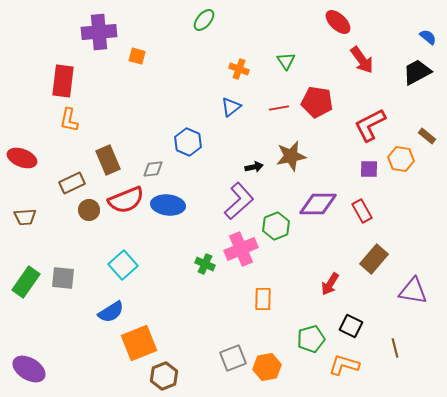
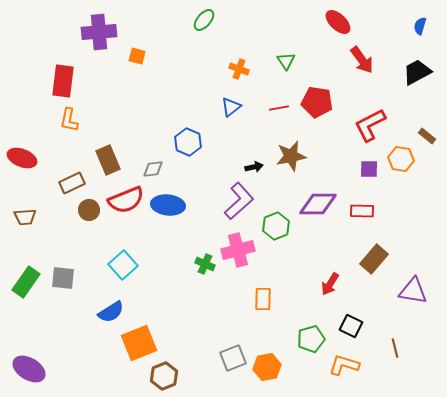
blue semicircle at (428, 37): moved 8 px left, 11 px up; rotated 114 degrees counterclockwise
red rectangle at (362, 211): rotated 60 degrees counterclockwise
pink cross at (241, 249): moved 3 px left, 1 px down; rotated 8 degrees clockwise
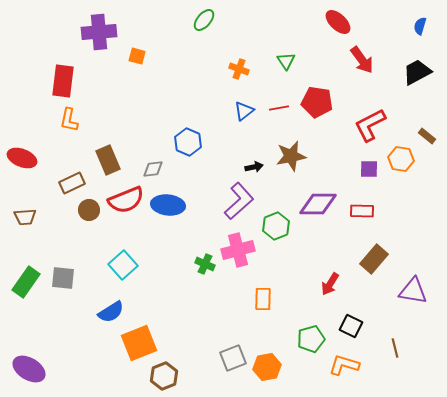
blue triangle at (231, 107): moved 13 px right, 4 px down
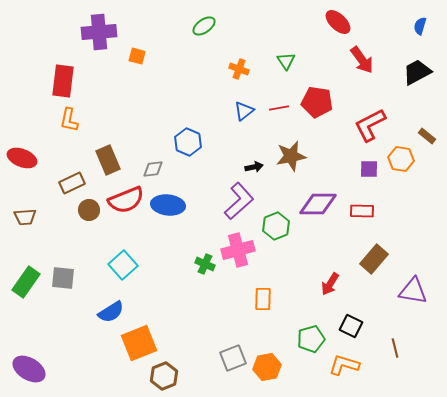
green ellipse at (204, 20): moved 6 px down; rotated 15 degrees clockwise
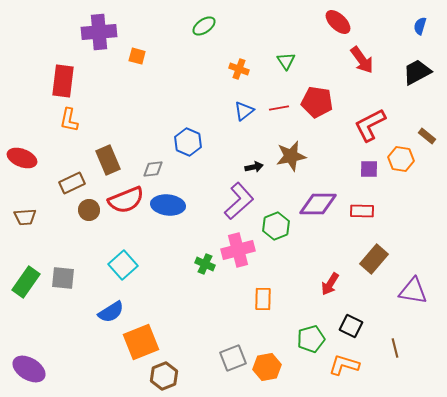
orange square at (139, 343): moved 2 px right, 1 px up
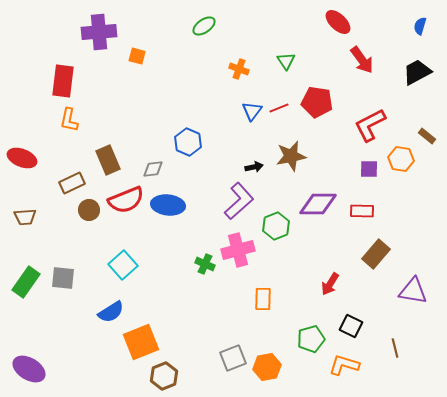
red line at (279, 108): rotated 12 degrees counterclockwise
blue triangle at (244, 111): moved 8 px right; rotated 15 degrees counterclockwise
brown rectangle at (374, 259): moved 2 px right, 5 px up
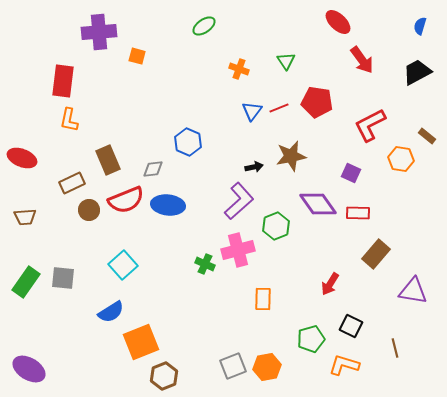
purple square at (369, 169): moved 18 px left, 4 px down; rotated 24 degrees clockwise
purple diamond at (318, 204): rotated 54 degrees clockwise
red rectangle at (362, 211): moved 4 px left, 2 px down
gray square at (233, 358): moved 8 px down
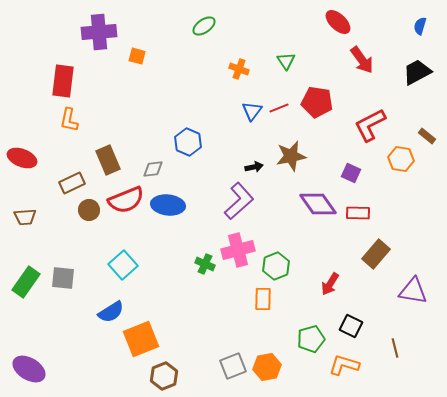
green hexagon at (276, 226): moved 40 px down
orange square at (141, 342): moved 3 px up
